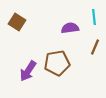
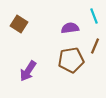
cyan line: moved 1 px up; rotated 14 degrees counterclockwise
brown square: moved 2 px right, 2 px down
brown line: moved 1 px up
brown pentagon: moved 14 px right, 3 px up
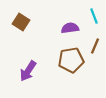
brown square: moved 2 px right, 2 px up
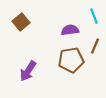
brown square: rotated 18 degrees clockwise
purple semicircle: moved 2 px down
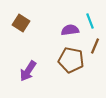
cyan line: moved 4 px left, 5 px down
brown square: moved 1 px down; rotated 18 degrees counterclockwise
brown pentagon: rotated 20 degrees clockwise
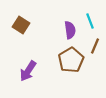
brown square: moved 2 px down
purple semicircle: rotated 90 degrees clockwise
brown pentagon: rotated 30 degrees clockwise
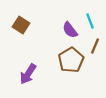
purple semicircle: rotated 150 degrees clockwise
purple arrow: moved 3 px down
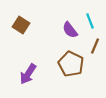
brown pentagon: moved 4 px down; rotated 15 degrees counterclockwise
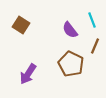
cyan line: moved 2 px right, 1 px up
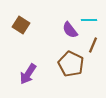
cyan line: moved 3 px left; rotated 70 degrees counterclockwise
brown line: moved 2 px left, 1 px up
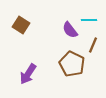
brown pentagon: moved 1 px right
